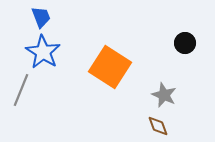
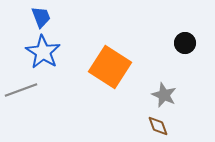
gray line: rotated 48 degrees clockwise
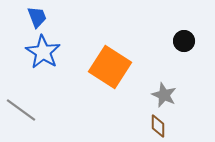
blue trapezoid: moved 4 px left
black circle: moved 1 px left, 2 px up
gray line: moved 20 px down; rotated 56 degrees clockwise
brown diamond: rotated 20 degrees clockwise
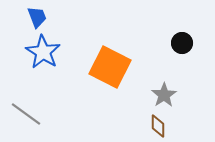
black circle: moved 2 px left, 2 px down
orange square: rotated 6 degrees counterclockwise
gray star: rotated 15 degrees clockwise
gray line: moved 5 px right, 4 px down
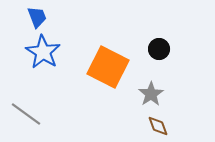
black circle: moved 23 px left, 6 px down
orange square: moved 2 px left
gray star: moved 13 px left, 1 px up
brown diamond: rotated 20 degrees counterclockwise
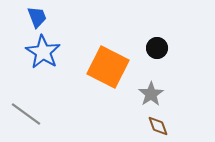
black circle: moved 2 px left, 1 px up
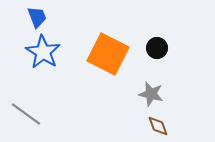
orange square: moved 13 px up
gray star: rotated 25 degrees counterclockwise
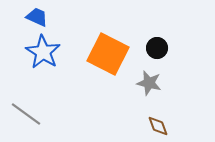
blue trapezoid: rotated 45 degrees counterclockwise
gray star: moved 2 px left, 11 px up
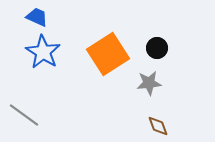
orange square: rotated 30 degrees clockwise
gray star: rotated 20 degrees counterclockwise
gray line: moved 2 px left, 1 px down
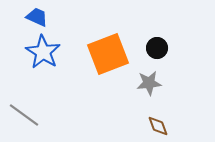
orange square: rotated 12 degrees clockwise
